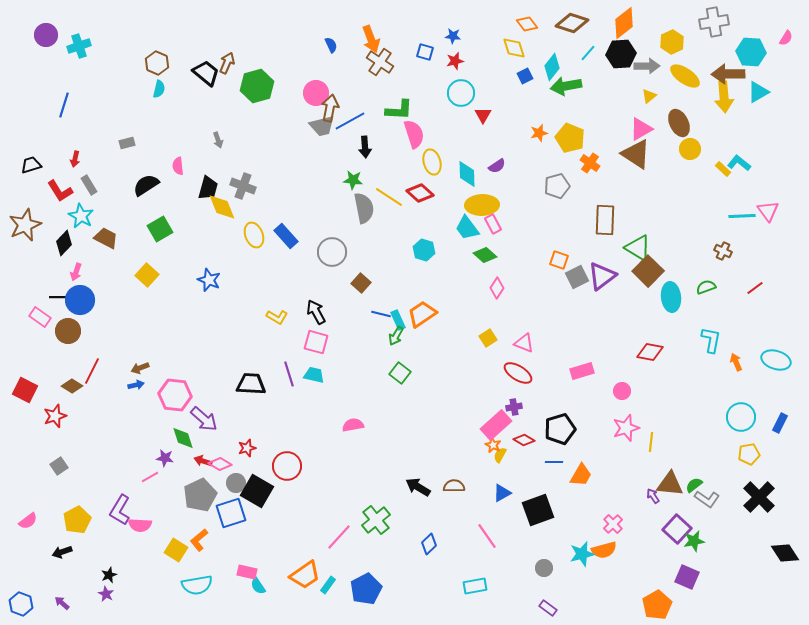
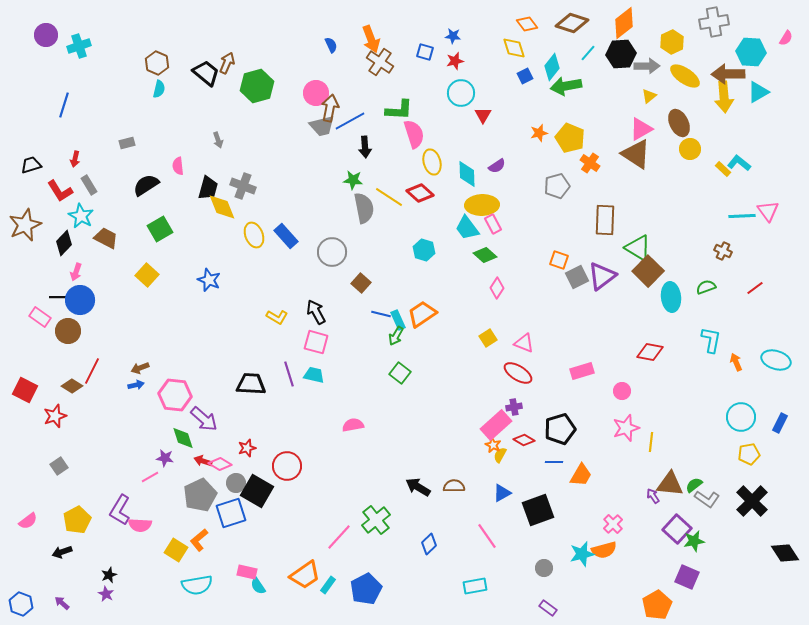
black cross at (759, 497): moved 7 px left, 4 px down
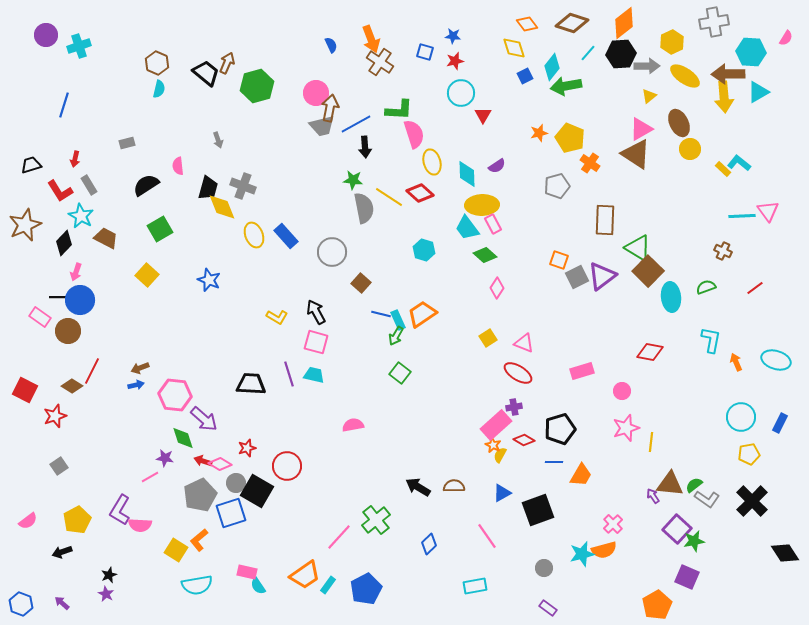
blue line at (350, 121): moved 6 px right, 3 px down
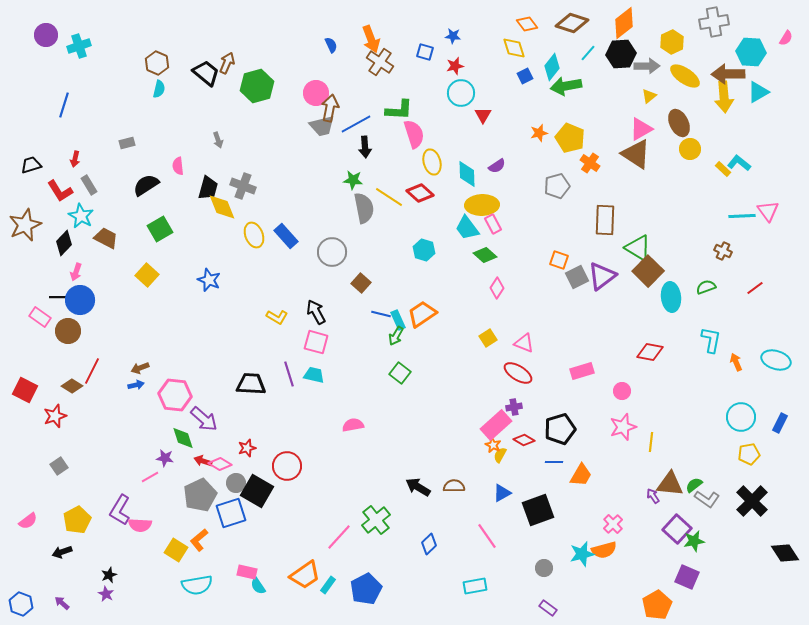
red star at (455, 61): moved 5 px down
pink star at (626, 428): moved 3 px left, 1 px up
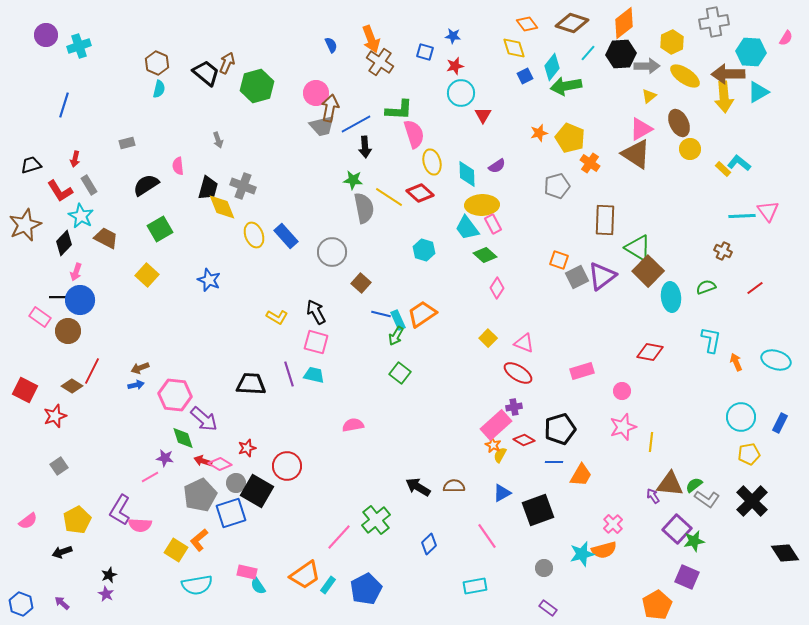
yellow square at (488, 338): rotated 12 degrees counterclockwise
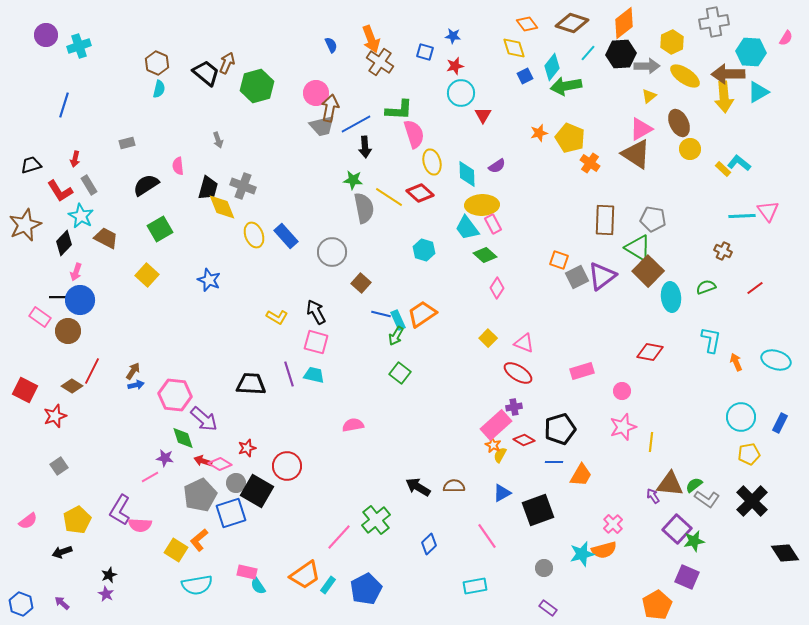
gray pentagon at (557, 186): moved 96 px right, 33 px down; rotated 25 degrees clockwise
brown arrow at (140, 368): moved 7 px left, 3 px down; rotated 144 degrees clockwise
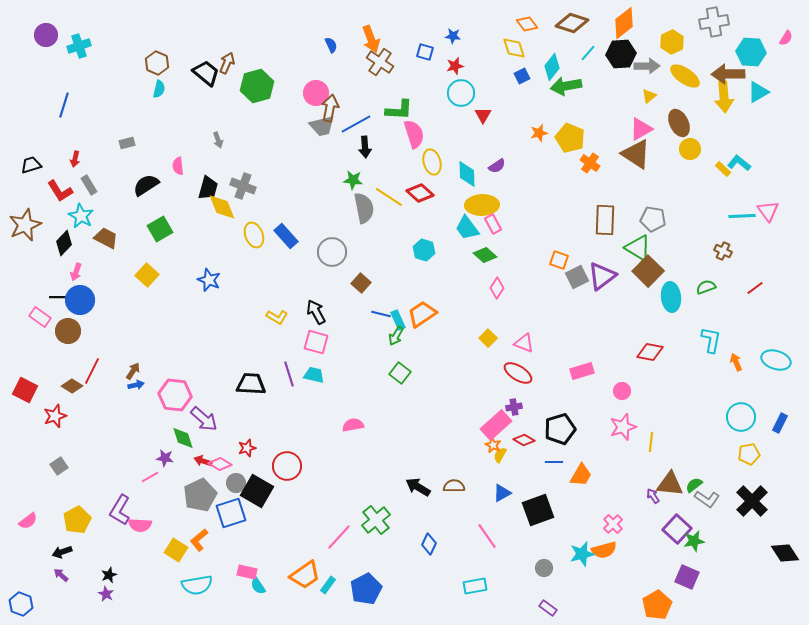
blue square at (525, 76): moved 3 px left
blue diamond at (429, 544): rotated 20 degrees counterclockwise
purple arrow at (62, 603): moved 1 px left, 28 px up
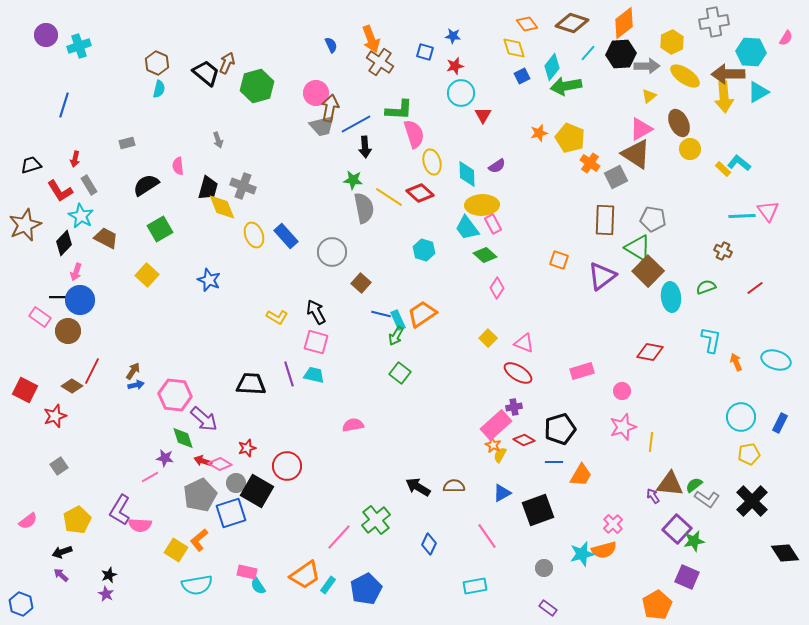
gray square at (577, 277): moved 39 px right, 100 px up
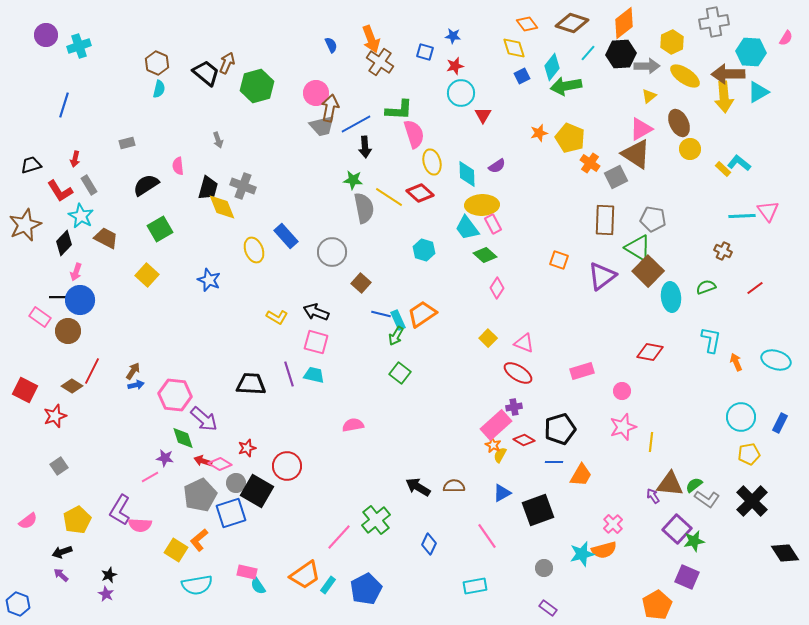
yellow ellipse at (254, 235): moved 15 px down
black arrow at (316, 312): rotated 40 degrees counterclockwise
blue hexagon at (21, 604): moved 3 px left
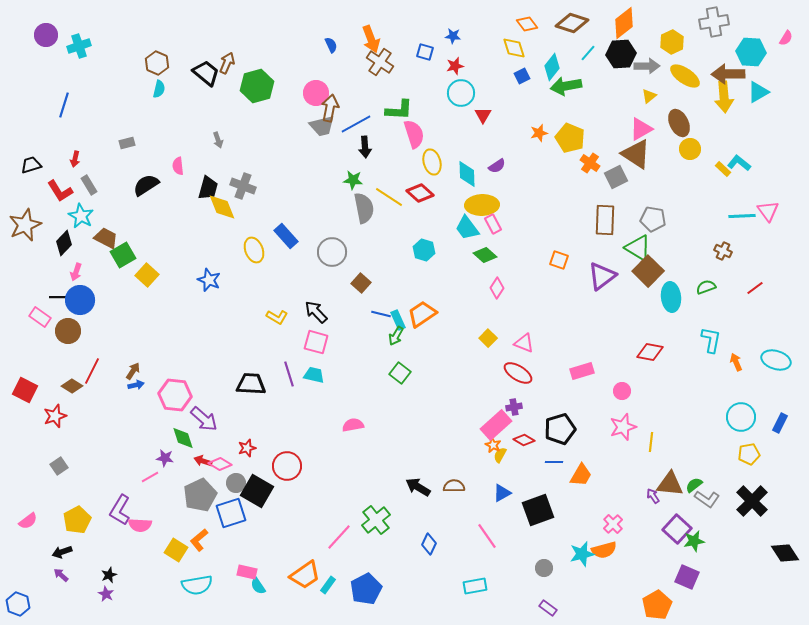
green square at (160, 229): moved 37 px left, 26 px down
black arrow at (316, 312): rotated 25 degrees clockwise
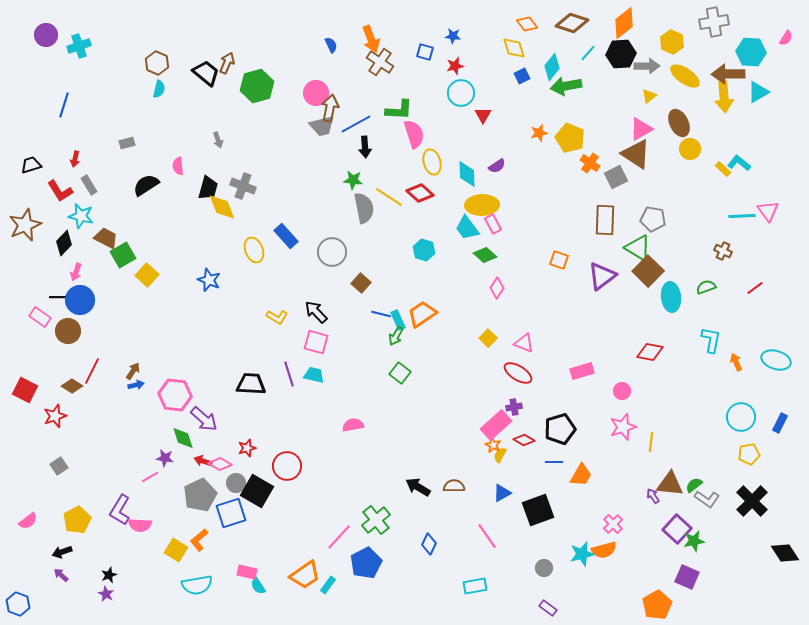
yellow hexagon at (672, 42): rotated 10 degrees counterclockwise
cyan star at (81, 216): rotated 15 degrees counterclockwise
blue pentagon at (366, 589): moved 26 px up
